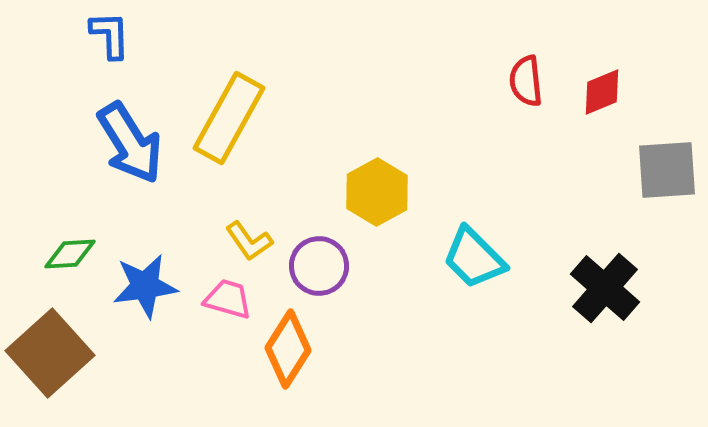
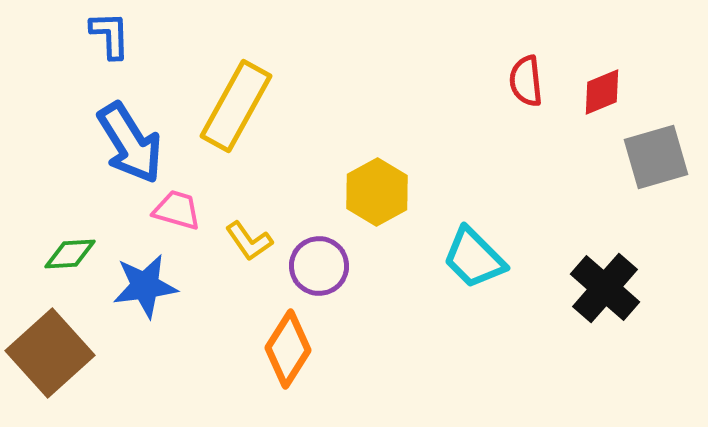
yellow rectangle: moved 7 px right, 12 px up
gray square: moved 11 px left, 13 px up; rotated 12 degrees counterclockwise
pink trapezoid: moved 51 px left, 89 px up
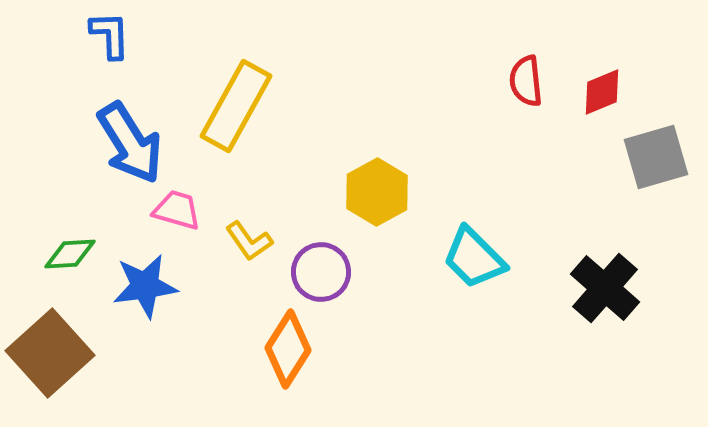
purple circle: moved 2 px right, 6 px down
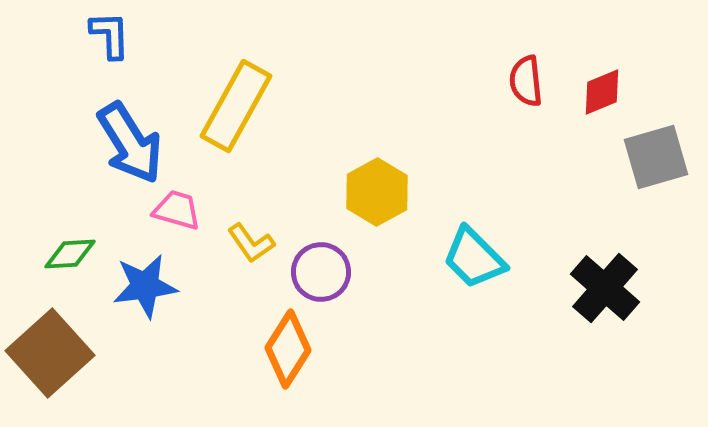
yellow L-shape: moved 2 px right, 2 px down
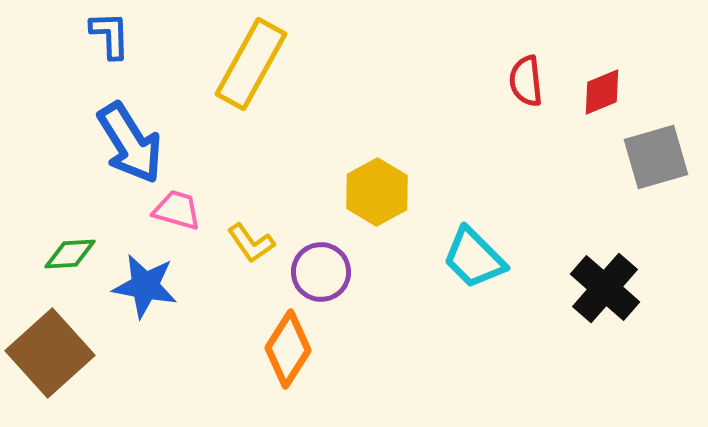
yellow rectangle: moved 15 px right, 42 px up
blue star: rotated 18 degrees clockwise
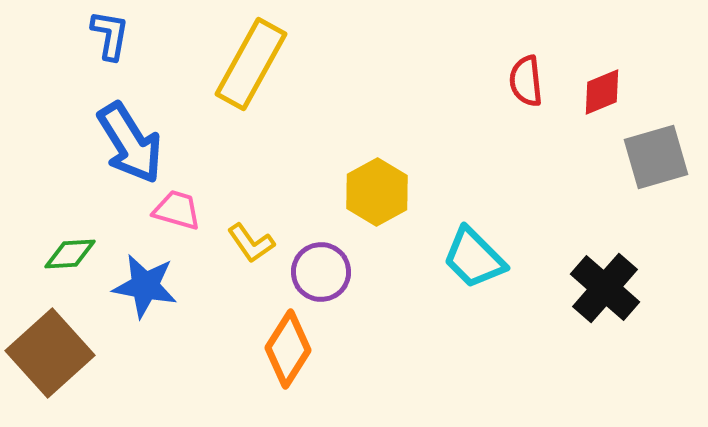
blue L-shape: rotated 12 degrees clockwise
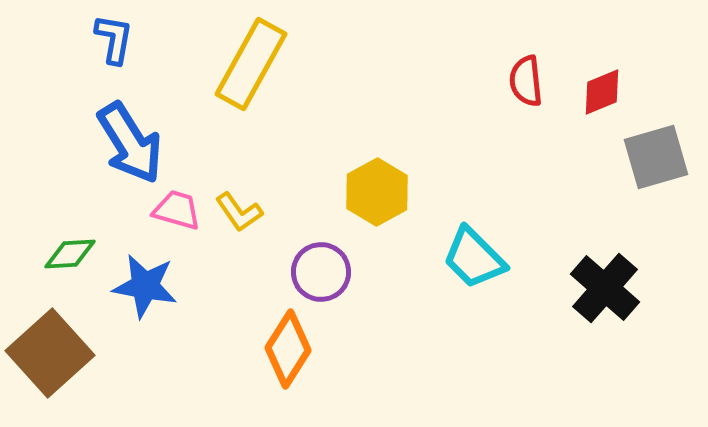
blue L-shape: moved 4 px right, 4 px down
yellow L-shape: moved 12 px left, 31 px up
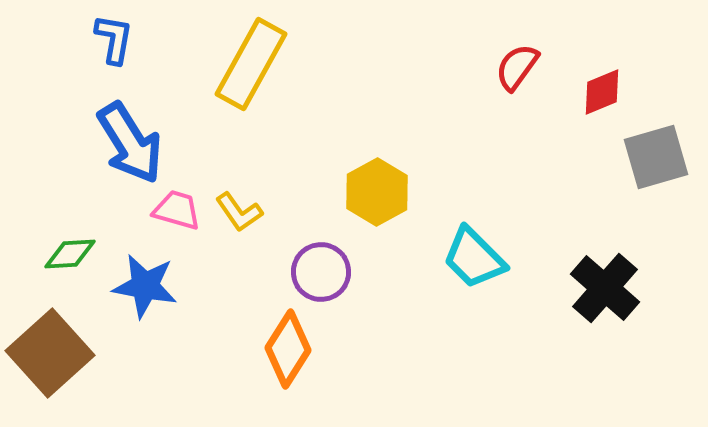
red semicircle: moved 9 px left, 14 px up; rotated 42 degrees clockwise
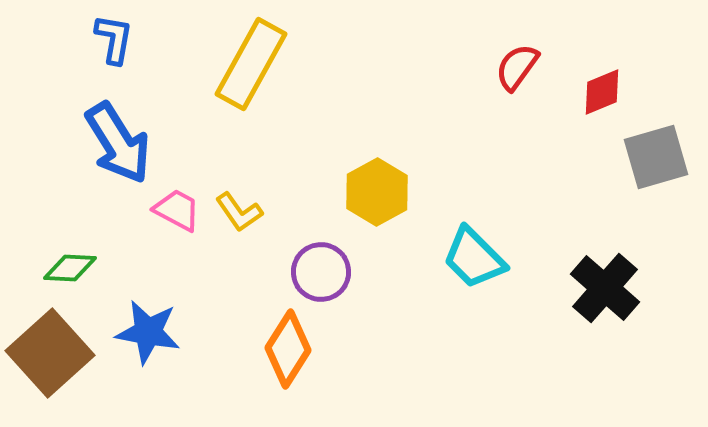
blue arrow: moved 12 px left
pink trapezoid: rotated 12 degrees clockwise
green diamond: moved 14 px down; rotated 6 degrees clockwise
blue star: moved 3 px right, 46 px down
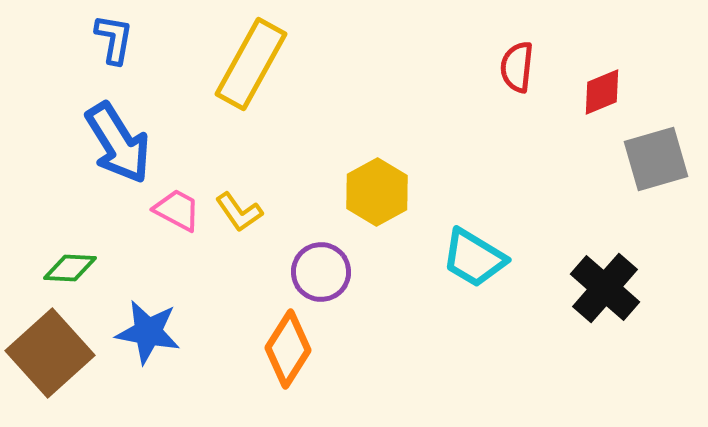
red semicircle: rotated 30 degrees counterclockwise
gray square: moved 2 px down
cyan trapezoid: rotated 14 degrees counterclockwise
